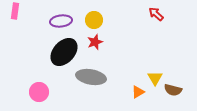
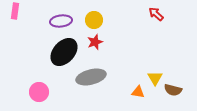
gray ellipse: rotated 24 degrees counterclockwise
orange triangle: rotated 40 degrees clockwise
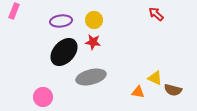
pink rectangle: moved 1 px left; rotated 14 degrees clockwise
red star: moved 2 px left; rotated 28 degrees clockwise
yellow triangle: rotated 35 degrees counterclockwise
pink circle: moved 4 px right, 5 px down
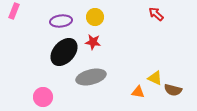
yellow circle: moved 1 px right, 3 px up
